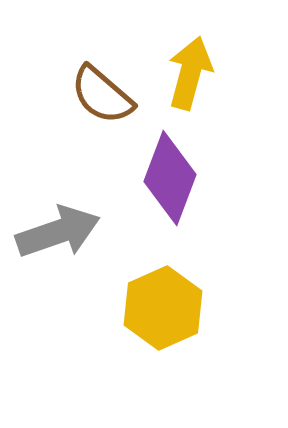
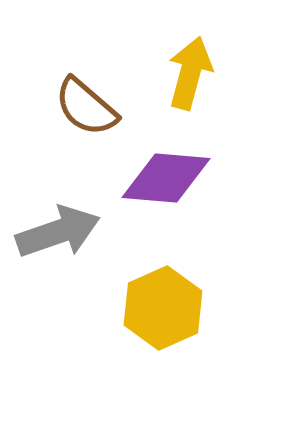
brown semicircle: moved 16 px left, 12 px down
purple diamond: moved 4 px left; rotated 74 degrees clockwise
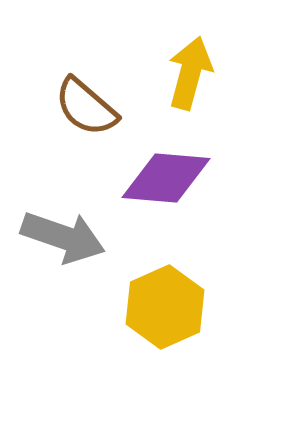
gray arrow: moved 5 px right, 5 px down; rotated 38 degrees clockwise
yellow hexagon: moved 2 px right, 1 px up
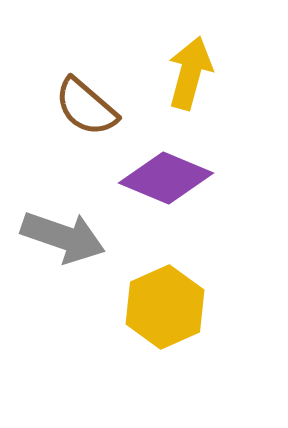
purple diamond: rotated 18 degrees clockwise
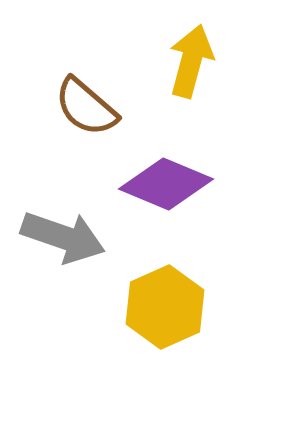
yellow arrow: moved 1 px right, 12 px up
purple diamond: moved 6 px down
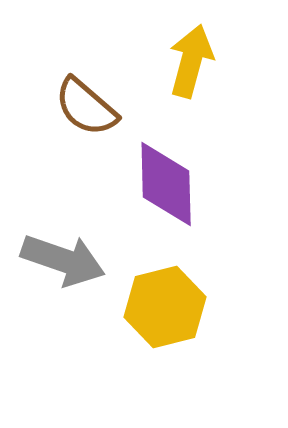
purple diamond: rotated 66 degrees clockwise
gray arrow: moved 23 px down
yellow hexagon: rotated 10 degrees clockwise
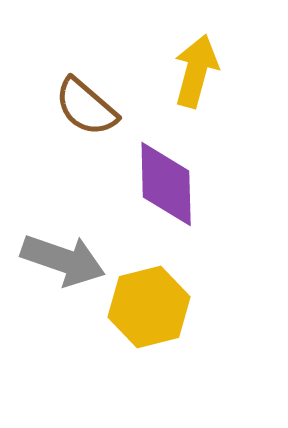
yellow arrow: moved 5 px right, 10 px down
yellow hexagon: moved 16 px left
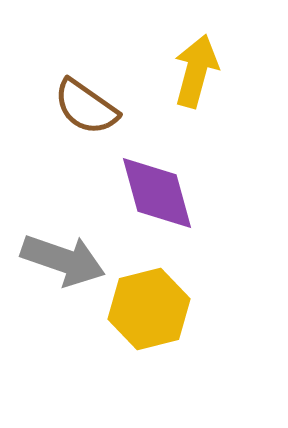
brown semicircle: rotated 6 degrees counterclockwise
purple diamond: moved 9 px left, 9 px down; rotated 14 degrees counterclockwise
yellow hexagon: moved 2 px down
